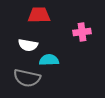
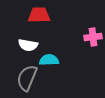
pink cross: moved 11 px right, 5 px down
gray semicircle: rotated 100 degrees clockwise
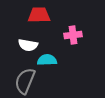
pink cross: moved 20 px left, 2 px up
cyan semicircle: moved 2 px left
gray semicircle: moved 2 px left, 3 px down
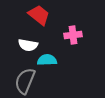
red trapezoid: rotated 40 degrees clockwise
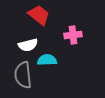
white semicircle: rotated 24 degrees counterclockwise
gray semicircle: moved 2 px left, 6 px up; rotated 28 degrees counterclockwise
